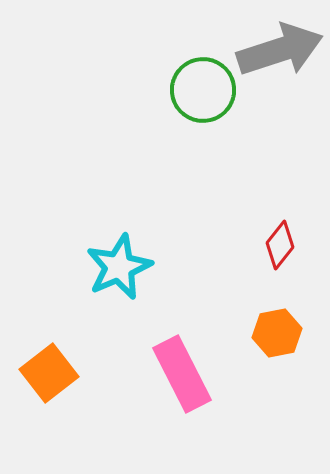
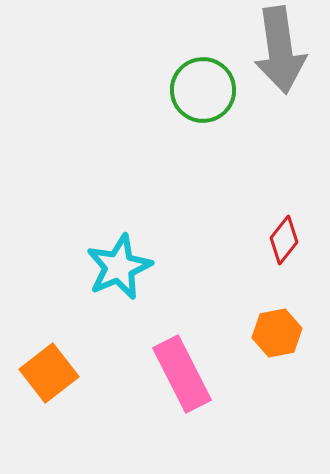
gray arrow: rotated 100 degrees clockwise
red diamond: moved 4 px right, 5 px up
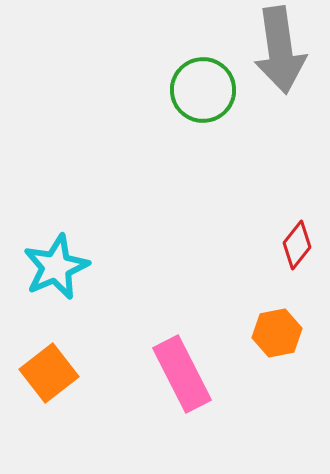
red diamond: moved 13 px right, 5 px down
cyan star: moved 63 px left
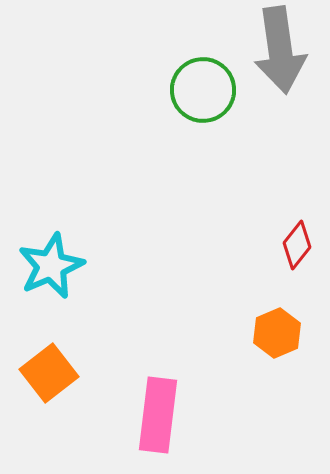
cyan star: moved 5 px left, 1 px up
orange hexagon: rotated 12 degrees counterclockwise
pink rectangle: moved 24 px left, 41 px down; rotated 34 degrees clockwise
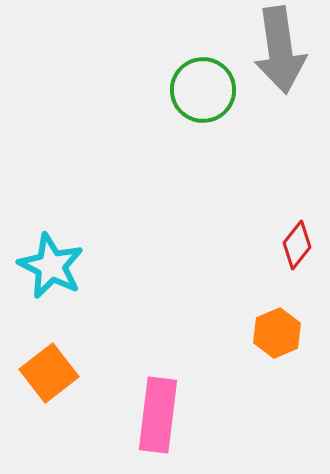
cyan star: rotated 22 degrees counterclockwise
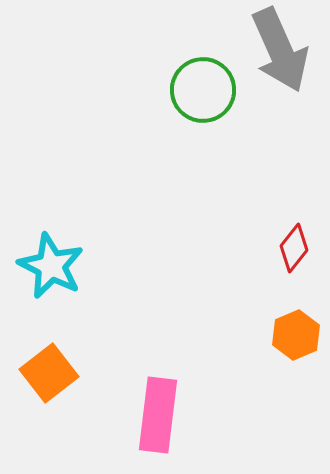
gray arrow: rotated 16 degrees counterclockwise
red diamond: moved 3 px left, 3 px down
orange hexagon: moved 19 px right, 2 px down
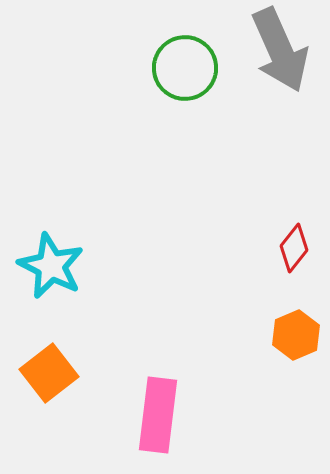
green circle: moved 18 px left, 22 px up
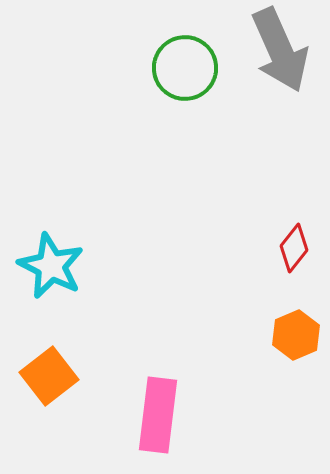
orange square: moved 3 px down
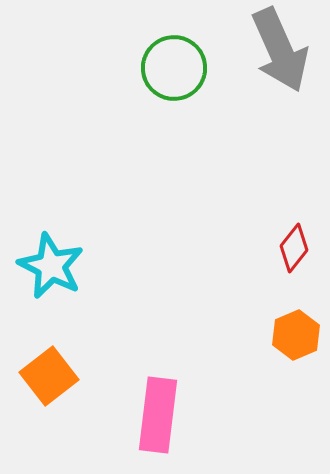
green circle: moved 11 px left
